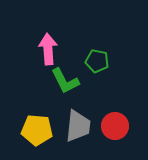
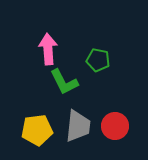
green pentagon: moved 1 px right, 1 px up
green L-shape: moved 1 px left, 1 px down
yellow pentagon: rotated 12 degrees counterclockwise
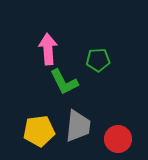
green pentagon: rotated 15 degrees counterclockwise
red circle: moved 3 px right, 13 px down
yellow pentagon: moved 2 px right, 1 px down
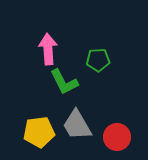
gray trapezoid: moved 1 px left, 1 px up; rotated 144 degrees clockwise
yellow pentagon: moved 1 px down
red circle: moved 1 px left, 2 px up
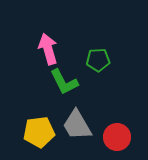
pink arrow: rotated 12 degrees counterclockwise
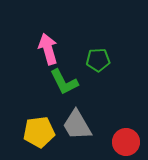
red circle: moved 9 px right, 5 px down
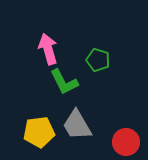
green pentagon: rotated 20 degrees clockwise
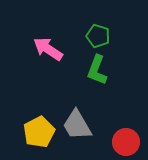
pink arrow: rotated 40 degrees counterclockwise
green pentagon: moved 24 px up
green L-shape: moved 33 px right, 12 px up; rotated 48 degrees clockwise
yellow pentagon: rotated 20 degrees counterclockwise
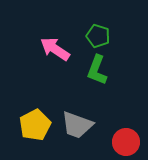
pink arrow: moved 7 px right
gray trapezoid: rotated 40 degrees counterclockwise
yellow pentagon: moved 4 px left, 7 px up
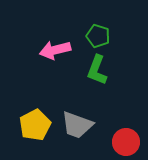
pink arrow: moved 1 px down; rotated 48 degrees counterclockwise
